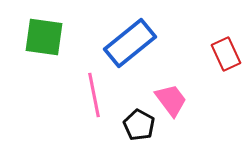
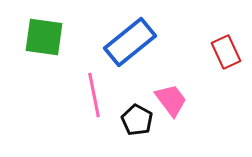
blue rectangle: moved 1 px up
red rectangle: moved 2 px up
black pentagon: moved 2 px left, 5 px up
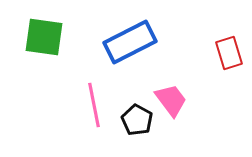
blue rectangle: rotated 12 degrees clockwise
red rectangle: moved 3 px right, 1 px down; rotated 8 degrees clockwise
pink line: moved 10 px down
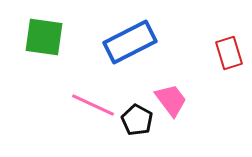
pink line: moved 1 px left; rotated 54 degrees counterclockwise
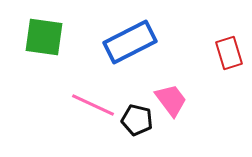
black pentagon: rotated 16 degrees counterclockwise
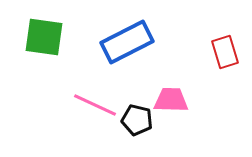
blue rectangle: moved 3 px left
red rectangle: moved 4 px left, 1 px up
pink trapezoid: rotated 51 degrees counterclockwise
pink line: moved 2 px right
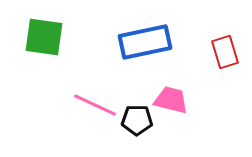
blue rectangle: moved 18 px right; rotated 15 degrees clockwise
pink trapezoid: rotated 12 degrees clockwise
black pentagon: rotated 12 degrees counterclockwise
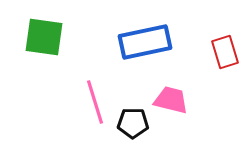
pink line: moved 3 px up; rotated 48 degrees clockwise
black pentagon: moved 4 px left, 3 px down
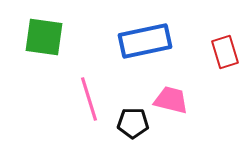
blue rectangle: moved 1 px up
pink line: moved 6 px left, 3 px up
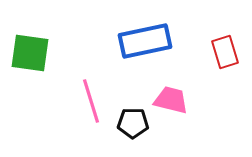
green square: moved 14 px left, 16 px down
pink line: moved 2 px right, 2 px down
